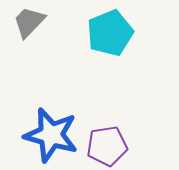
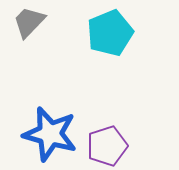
blue star: moved 1 px left, 1 px up
purple pentagon: rotated 9 degrees counterclockwise
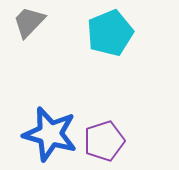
purple pentagon: moved 3 px left, 5 px up
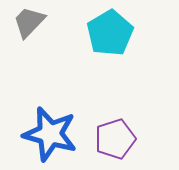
cyan pentagon: rotated 9 degrees counterclockwise
purple pentagon: moved 11 px right, 2 px up
